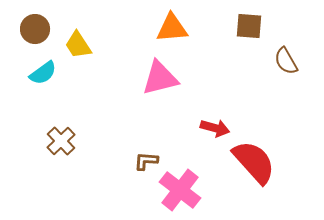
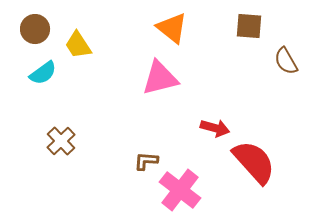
orange triangle: rotated 44 degrees clockwise
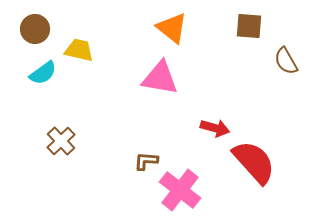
yellow trapezoid: moved 1 px right, 5 px down; rotated 136 degrees clockwise
pink triangle: rotated 24 degrees clockwise
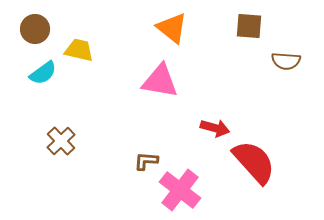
brown semicircle: rotated 56 degrees counterclockwise
pink triangle: moved 3 px down
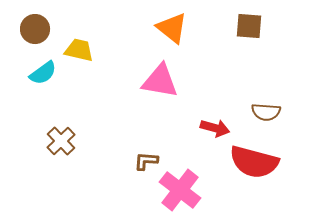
brown semicircle: moved 20 px left, 51 px down
red semicircle: rotated 147 degrees clockwise
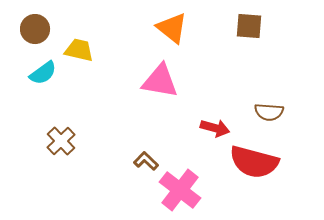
brown semicircle: moved 3 px right
brown L-shape: rotated 40 degrees clockwise
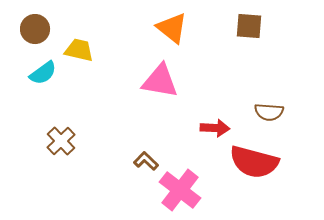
red arrow: rotated 12 degrees counterclockwise
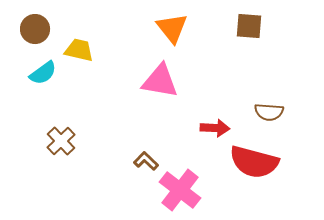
orange triangle: rotated 12 degrees clockwise
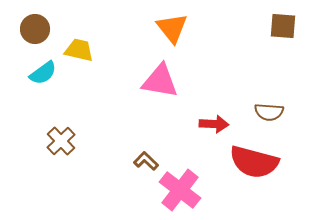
brown square: moved 34 px right
red arrow: moved 1 px left, 4 px up
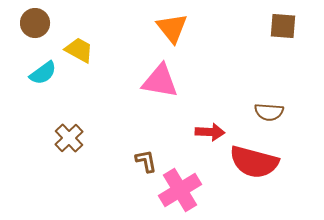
brown circle: moved 6 px up
yellow trapezoid: rotated 16 degrees clockwise
red arrow: moved 4 px left, 8 px down
brown cross: moved 8 px right, 3 px up
brown L-shape: rotated 35 degrees clockwise
pink cross: rotated 21 degrees clockwise
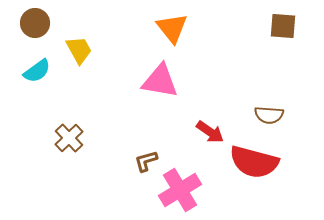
yellow trapezoid: rotated 32 degrees clockwise
cyan semicircle: moved 6 px left, 2 px up
brown semicircle: moved 3 px down
red arrow: rotated 32 degrees clockwise
brown L-shape: rotated 95 degrees counterclockwise
